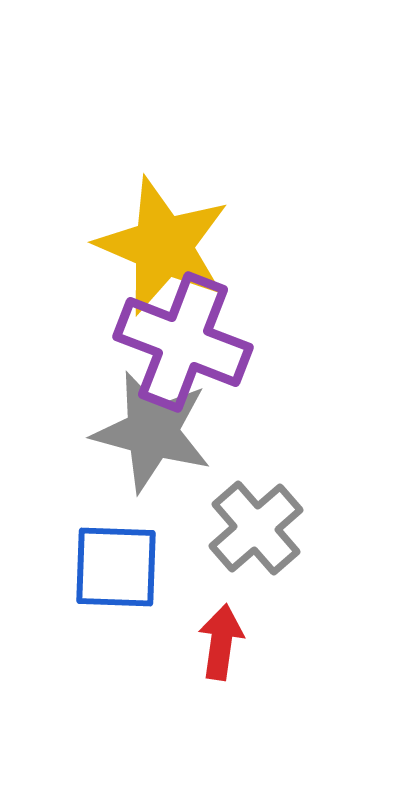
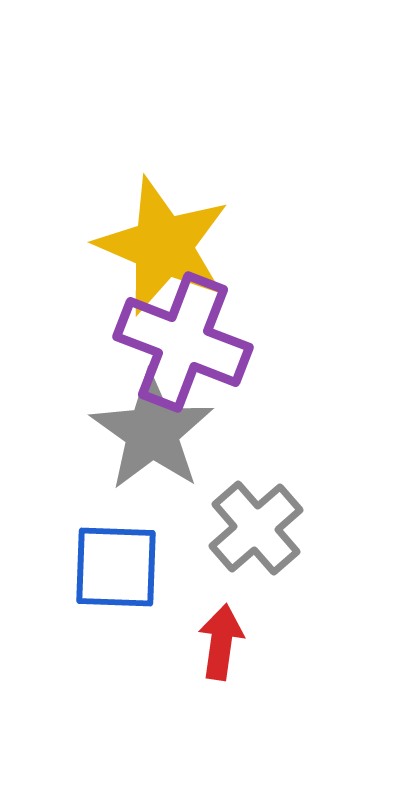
gray star: rotated 20 degrees clockwise
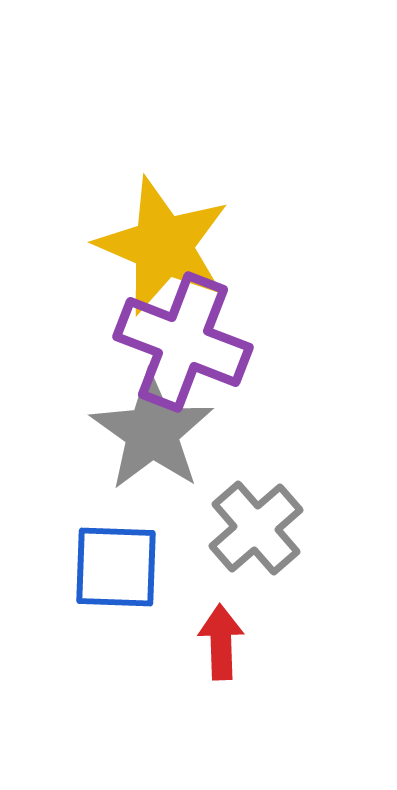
red arrow: rotated 10 degrees counterclockwise
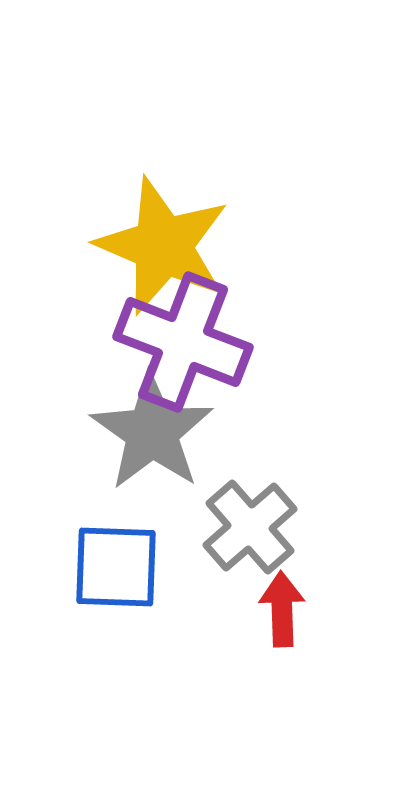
gray cross: moved 6 px left, 1 px up
red arrow: moved 61 px right, 33 px up
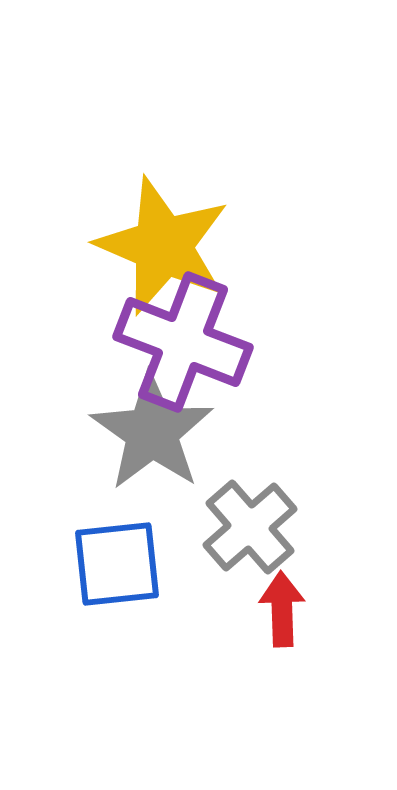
blue square: moved 1 px right, 3 px up; rotated 8 degrees counterclockwise
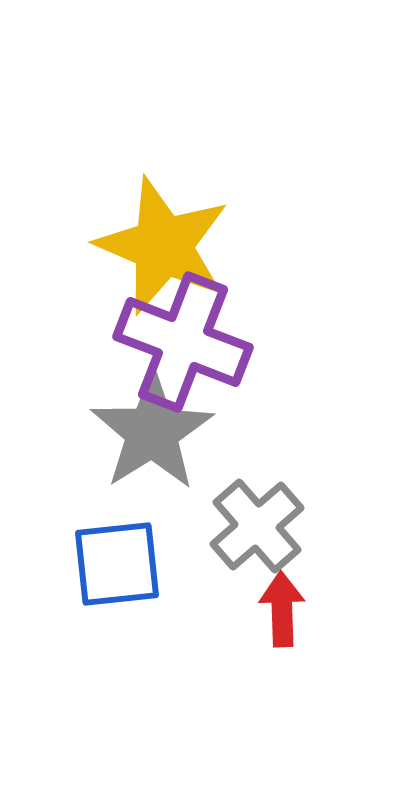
gray star: rotated 5 degrees clockwise
gray cross: moved 7 px right, 1 px up
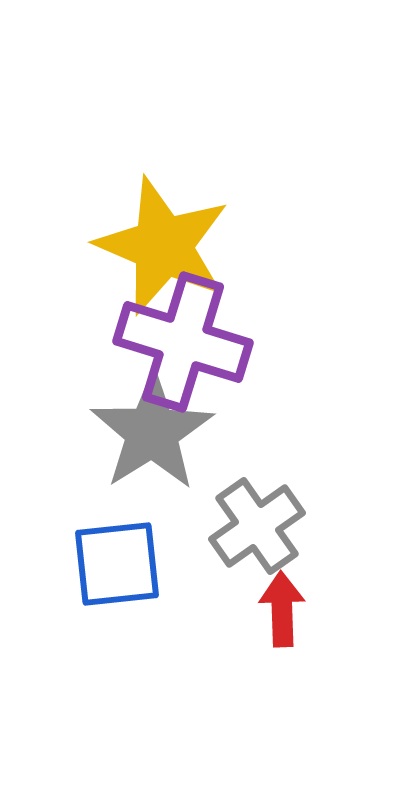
purple cross: rotated 4 degrees counterclockwise
gray cross: rotated 6 degrees clockwise
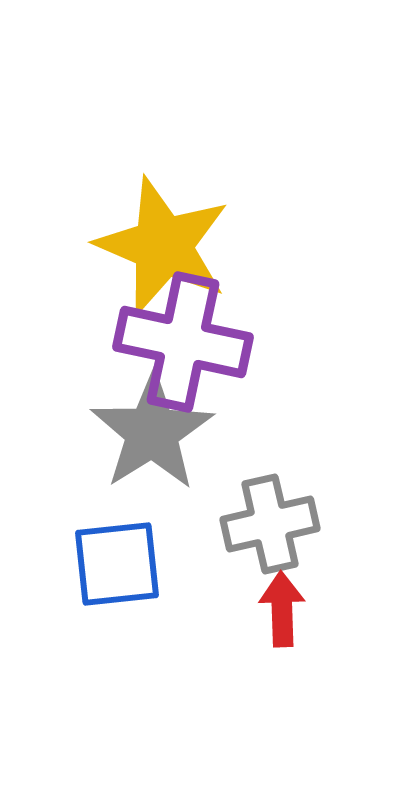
purple cross: rotated 5 degrees counterclockwise
gray cross: moved 13 px right, 2 px up; rotated 22 degrees clockwise
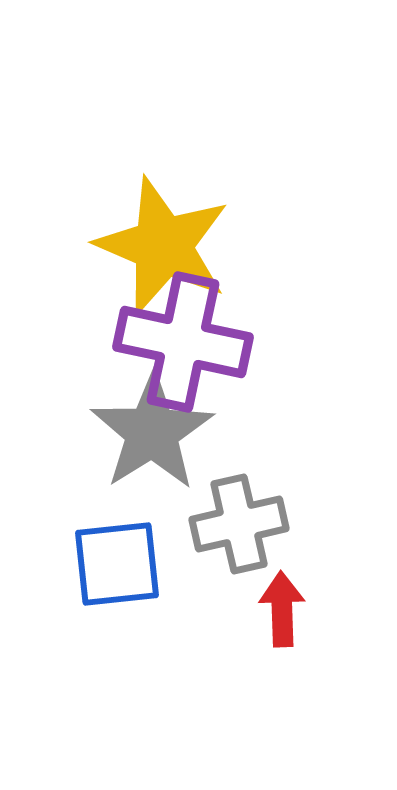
gray cross: moved 31 px left
